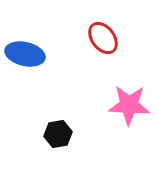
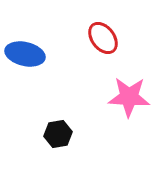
pink star: moved 8 px up
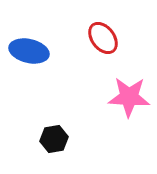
blue ellipse: moved 4 px right, 3 px up
black hexagon: moved 4 px left, 5 px down
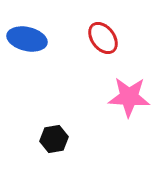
blue ellipse: moved 2 px left, 12 px up
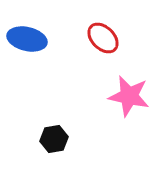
red ellipse: rotated 8 degrees counterclockwise
pink star: moved 1 px up; rotated 9 degrees clockwise
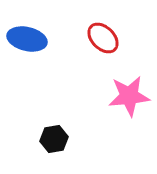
pink star: rotated 18 degrees counterclockwise
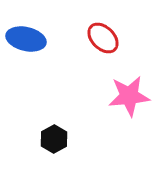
blue ellipse: moved 1 px left
black hexagon: rotated 20 degrees counterclockwise
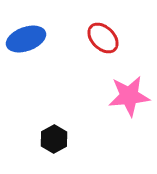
blue ellipse: rotated 33 degrees counterclockwise
